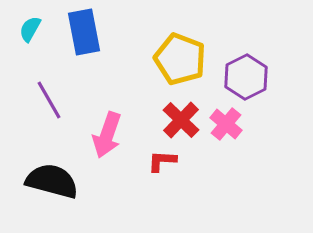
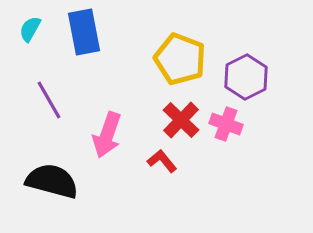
pink cross: rotated 20 degrees counterclockwise
red L-shape: rotated 48 degrees clockwise
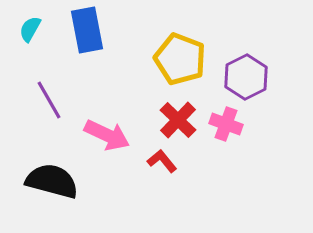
blue rectangle: moved 3 px right, 2 px up
red cross: moved 3 px left
pink arrow: rotated 84 degrees counterclockwise
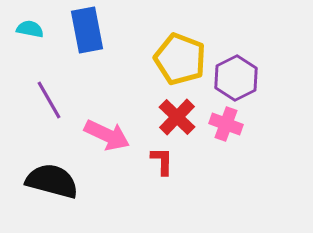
cyan semicircle: rotated 72 degrees clockwise
purple hexagon: moved 10 px left, 1 px down
red cross: moved 1 px left, 3 px up
red L-shape: rotated 40 degrees clockwise
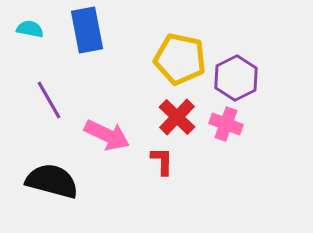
yellow pentagon: rotated 9 degrees counterclockwise
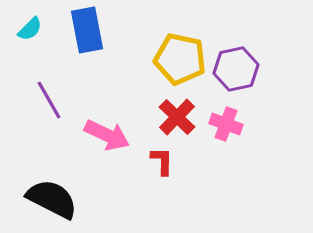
cyan semicircle: rotated 124 degrees clockwise
purple hexagon: moved 9 px up; rotated 15 degrees clockwise
black semicircle: moved 18 px down; rotated 12 degrees clockwise
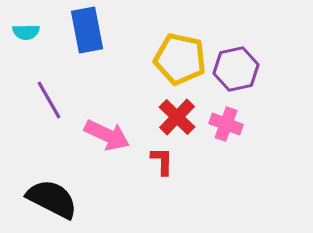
cyan semicircle: moved 4 px left, 3 px down; rotated 44 degrees clockwise
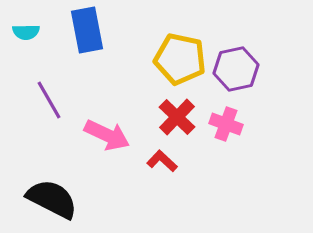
red L-shape: rotated 48 degrees counterclockwise
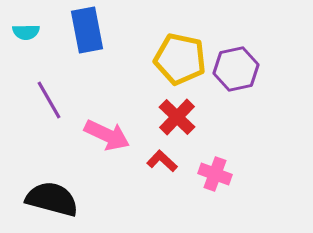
pink cross: moved 11 px left, 50 px down
black semicircle: rotated 12 degrees counterclockwise
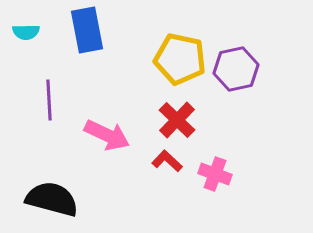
purple line: rotated 27 degrees clockwise
red cross: moved 3 px down
red L-shape: moved 5 px right
